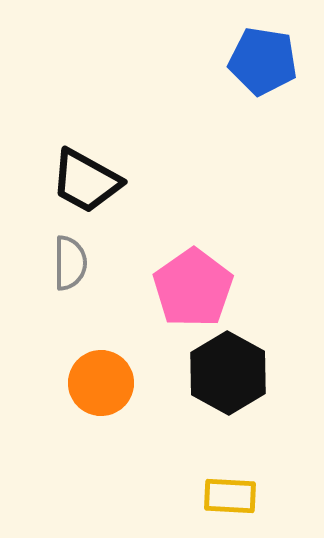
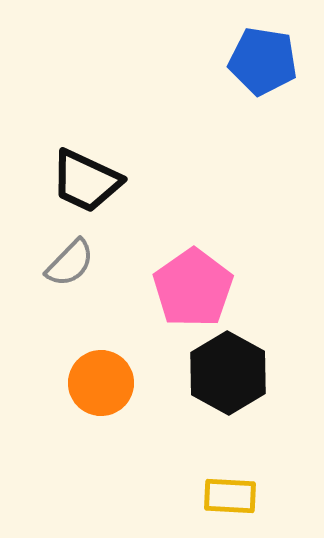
black trapezoid: rotated 4 degrees counterclockwise
gray semicircle: rotated 44 degrees clockwise
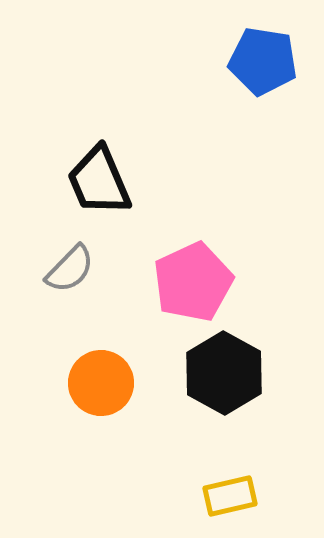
black trapezoid: moved 13 px right; rotated 42 degrees clockwise
gray semicircle: moved 6 px down
pink pentagon: moved 6 px up; rotated 10 degrees clockwise
black hexagon: moved 4 px left
yellow rectangle: rotated 16 degrees counterclockwise
